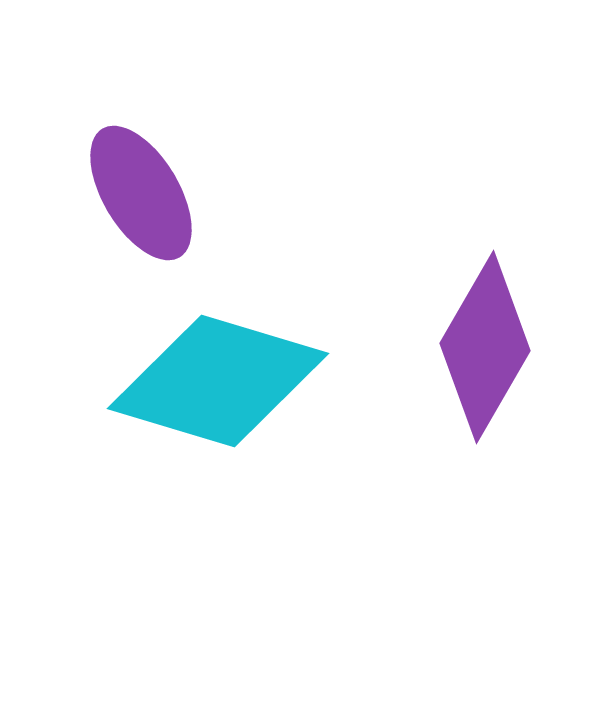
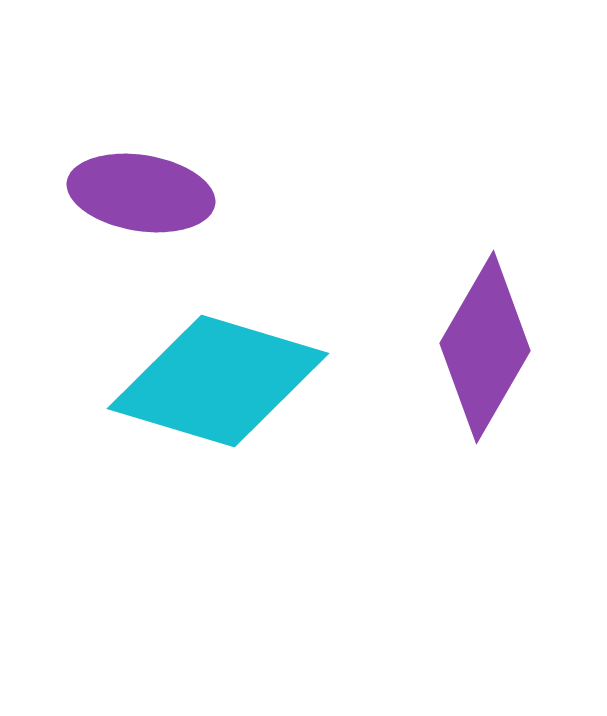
purple ellipse: rotated 50 degrees counterclockwise
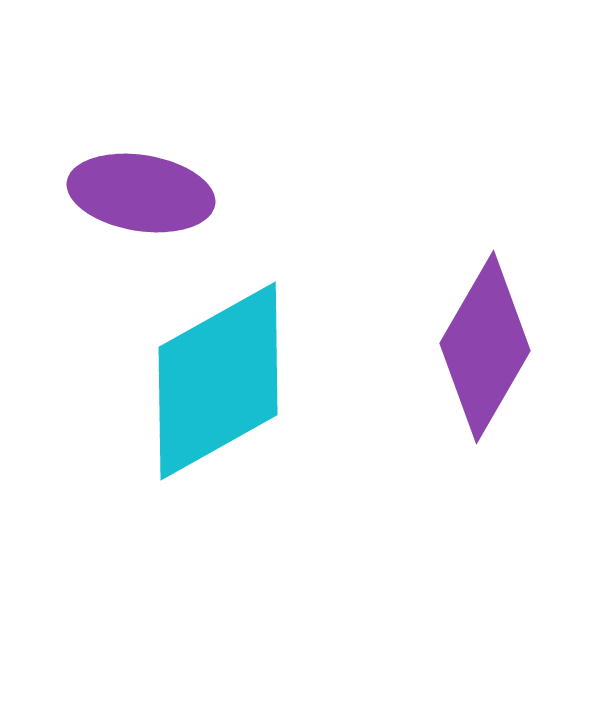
cyan diamond: rotated 46 degrees counterclockwise
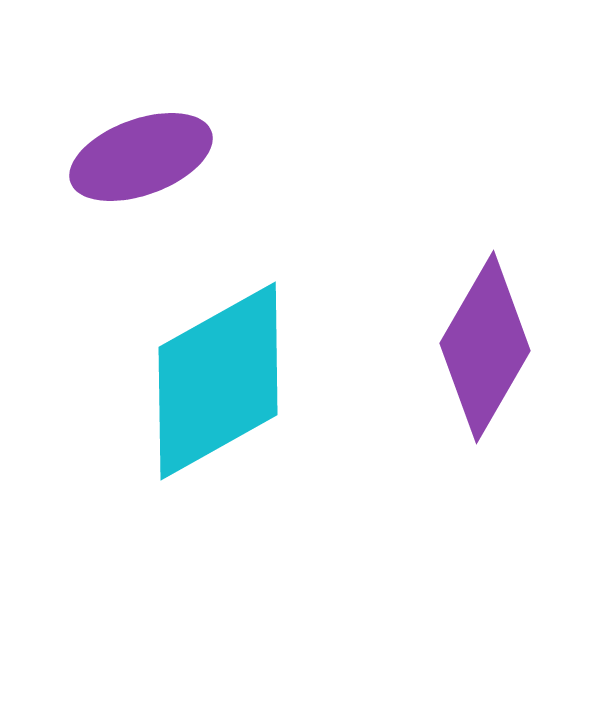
purple ellipse: moved 36 px up; rotated 29 degrees counterclockwise
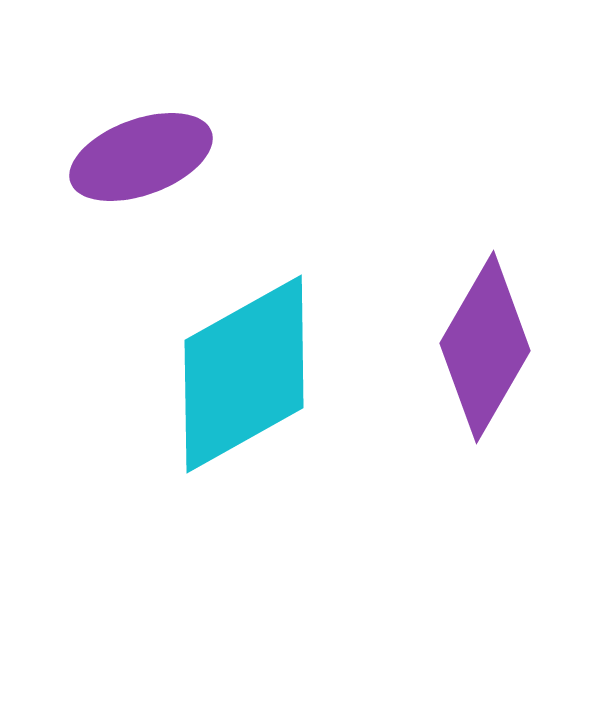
cyan diamond: moved 26 px right, 7 px up
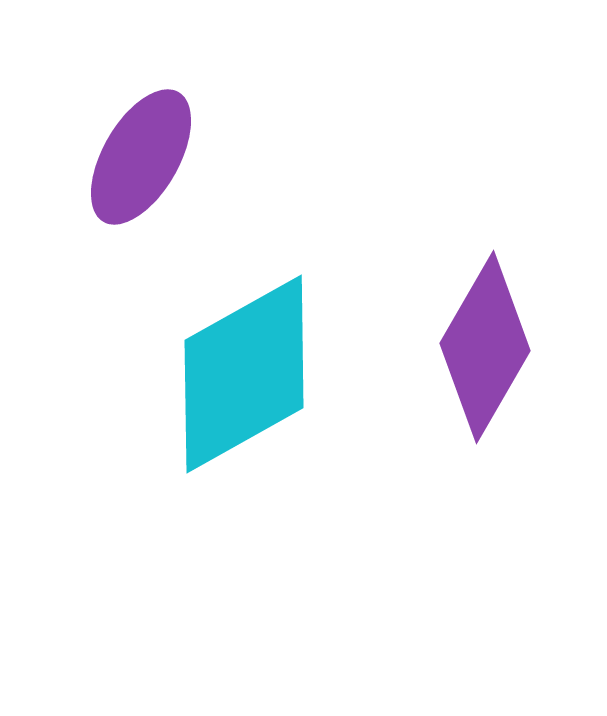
purple ellipse: rotated 40 degrees counterclockwise
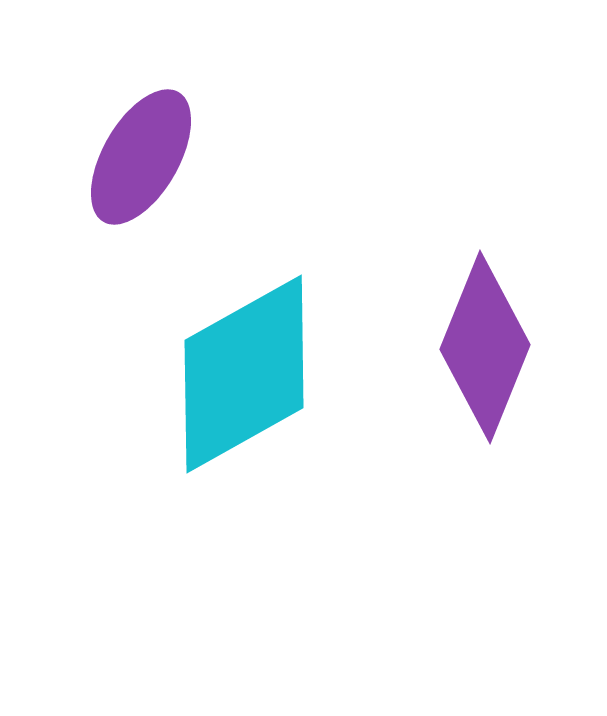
purple diamond: rotated 8 degrees counterclockwise
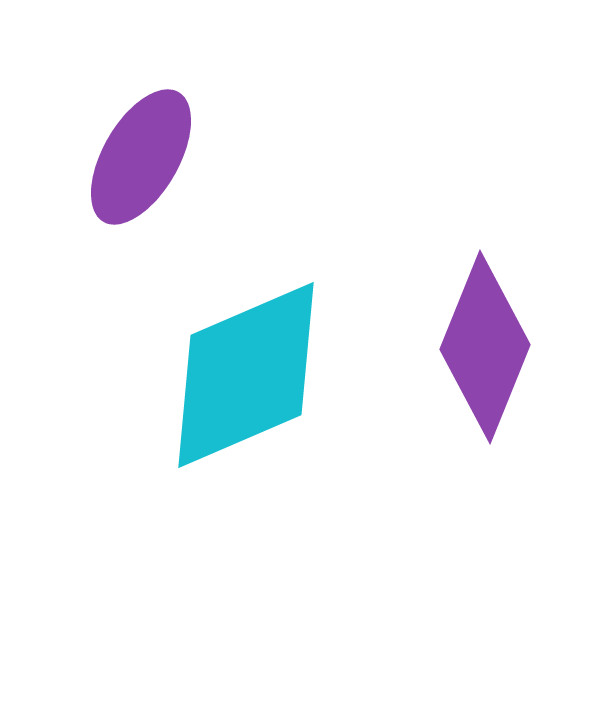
cyan diamond: moved 2 px right, 1 px down; rotated 6 degrees clockwise
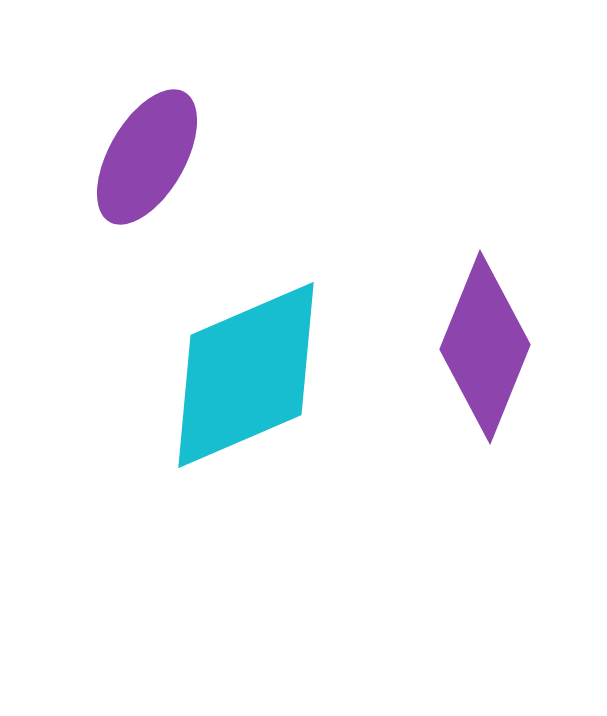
purple ellipse: moved 6 px right
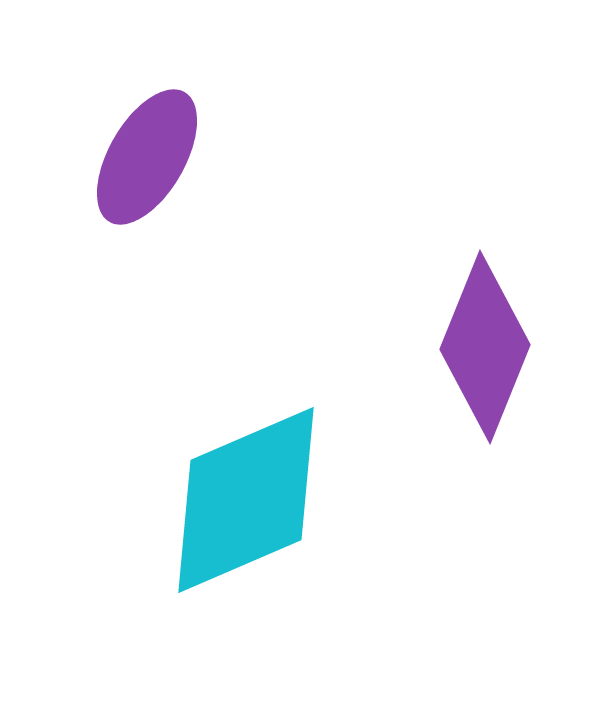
cyan diamond: moved 125 px down
